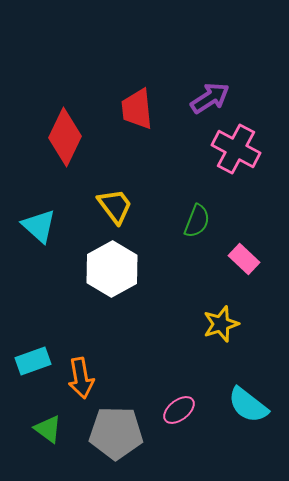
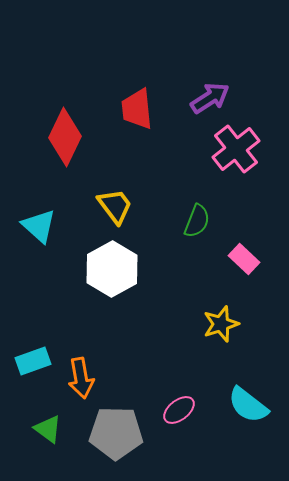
pink cross: rotated 24 degrees clockwise
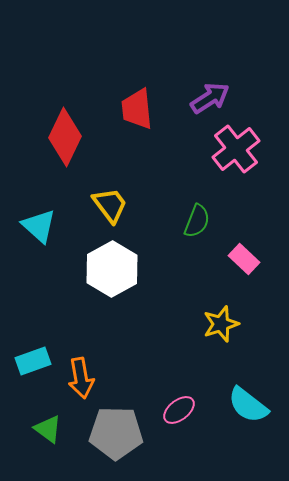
yellow trapezoid: moved 5 px left, 1 px up
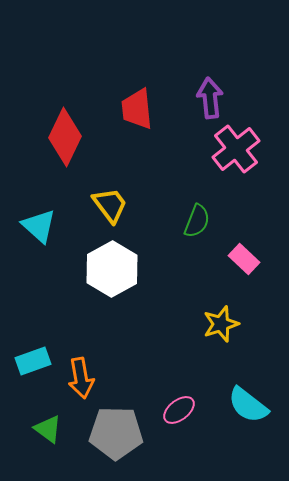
purple arrow: rotated 63 degrees counterclockwise
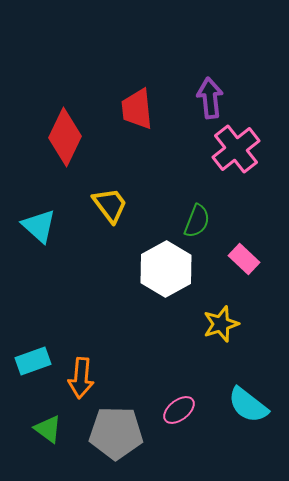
white hexagon: moved 54 px right
orange arrow: rotated 15 degrees clockwise
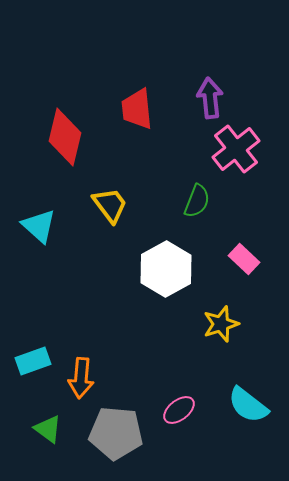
red diamond: rotated 12 degrees counterclockwise
green semicircle: moved 20 px up
gray pentagon: rotated 4 degrees clockwise
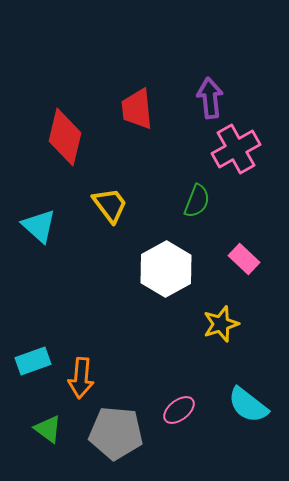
pink cross: rotated 9 degrees clockwise
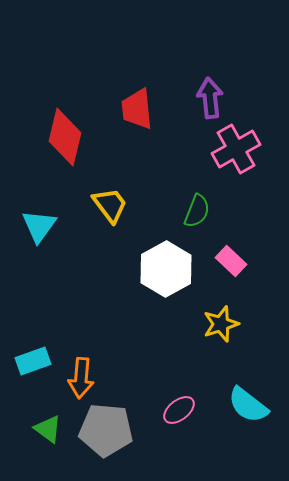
green semicircle: moved 10 px down
cyan triangle: rotated 24 degrees clockwise
pink rectangle: moved 13 px left, 2 px down
gray pentagon: moved 10 px left, 3 px up
